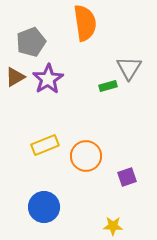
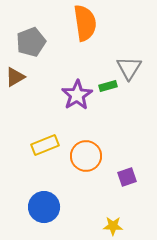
purple star: moved 29 px right, 16 px down
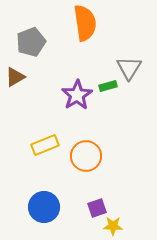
purple square: moved 30 px left, 31 px down
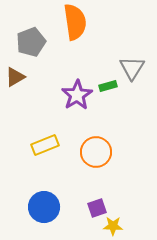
orange semicircle: moved 10 px left, 1 px up
gray triangle: moved 3 px right
orange circle: moved 10 px right, 4 px up
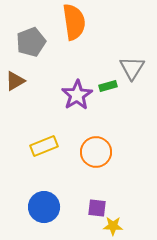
orange semicircle: moved 1 px left
brown triangle: moved 4 px down
yellow rectangle: moved 1 px left, 1 px down
purple square: rotated 24 degrees clockwise
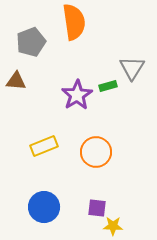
brown triangle: moved 1 px right; rotated 35 degrees clockwise
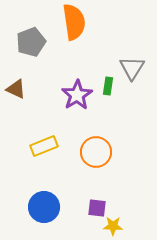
brown triangle: moved 8 px down; rotated 20 degrees clockwise
green rectangle: rotated 66 degrees counterclockwise
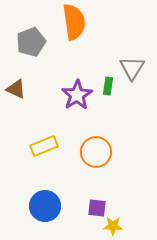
blue circle: moved 1 px right, 1 px up
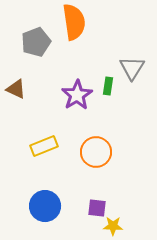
gray pentagon: moved 5 px right
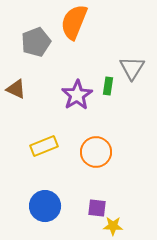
orange semicircle: rotated 150 degrees counterclockwise
